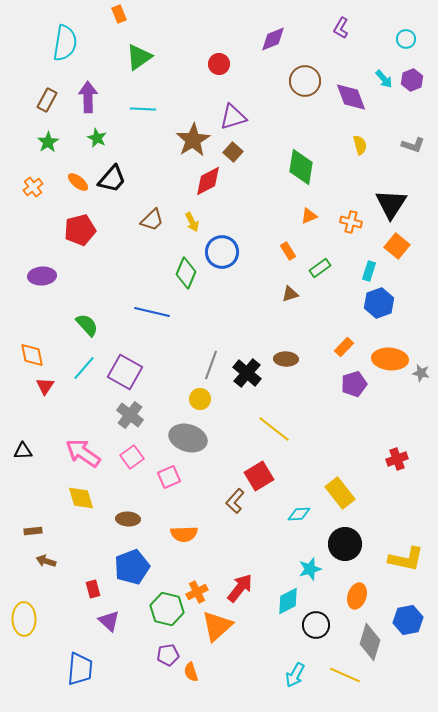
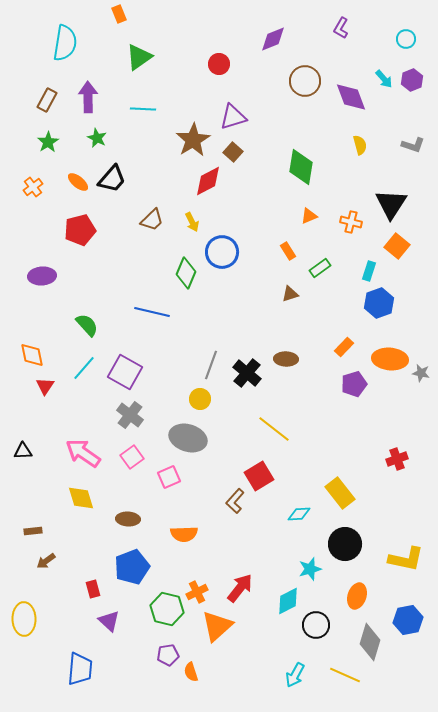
brown arrow at (46, 561): rotated 54 degrees counterclockwise
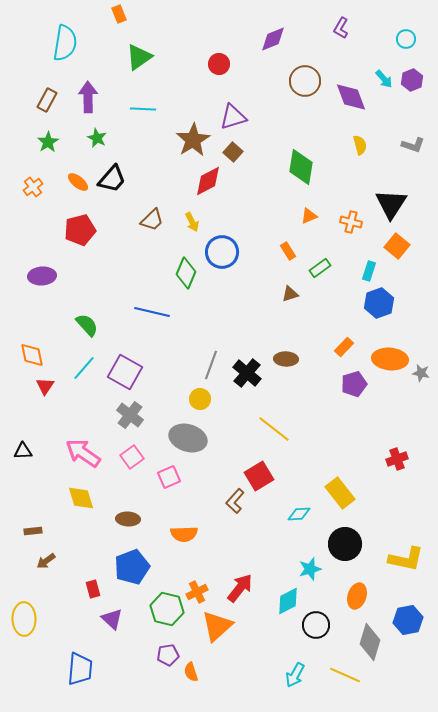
purple triangle at (109, 621): moved 3 px right, 2 px up
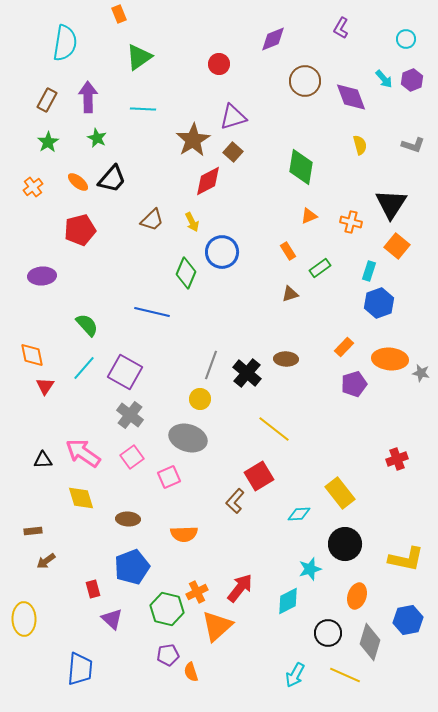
black triangle at (23, 451): moved 20 px right, 9 px down
black circle at (316, 625): moved 12 px right, 8 px down
